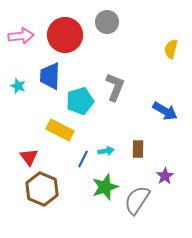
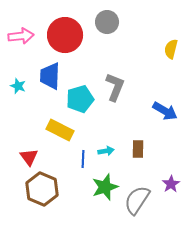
cyan pentagon: moved 2 px up
blue line: rotated 24 degrees counterclockwise
purple star: moved 6 px right, 8 px down
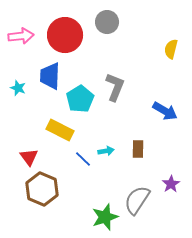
cyan star: moved 2 px down
cyan pentagon: rotated 16 degrees counterclockwise
blue line: rotated 48 degrees counterclockwise
green star: moved 30 px down
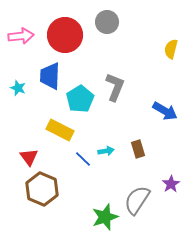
brown rectangle: rotated 18 degrees counterclockwise
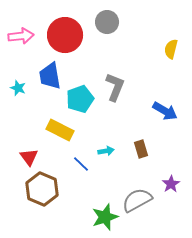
blue trapezoid: rotated 12 degrees counterclockwise
cyan pentagon: rotated 12 degrees clockwise
brown rectangle: moved 3 px right
blue line: moved 2 px left, 5 px down
gray semicircle: rotated 28 degrees clockwise
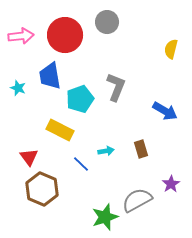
gray L-shape: moved 1 px right
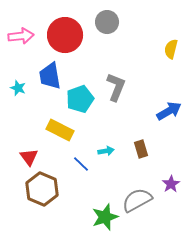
blue arrow: moved 4 px right; rotated 60 degrees counterclockwise
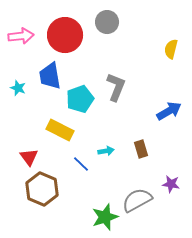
purple star: rotated 30 degrees counterclockwise
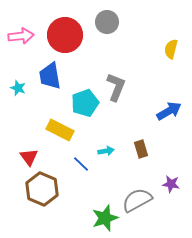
cyan pentagon: moved 5 px right, 4 px down
green star: moved 1 px down
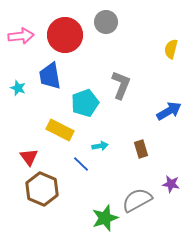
gray circle: moved 1 px left
gray L-shape: moved 5 px right, 2 px up
cyan arrow: moved 6 px left, 5 px up
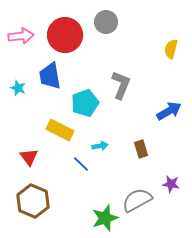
brown hexagon: moved 9 px left, 12 px down
